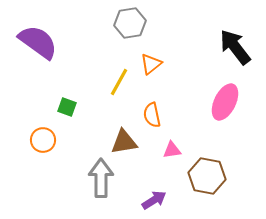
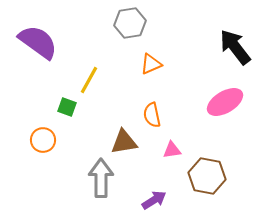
orange triangle: rotated 15 degrees clockwise
yellow line: moved 30 px left, 2 px up
pink ellipse: rotated 33 degrees clockwise
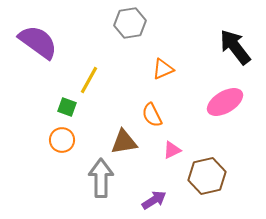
orange triangle: moved 12 px right, 5 px down
orange semicircle: rotated 15 degrees counterclockwise
orange circle: moved 19 px right
pink triangle: rotated 18 degrees counterclockwise
brown hexagon: rotated 24 degrees counterclockwise
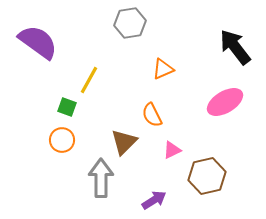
brown triangle: rotated 36 degrees counterclockwise
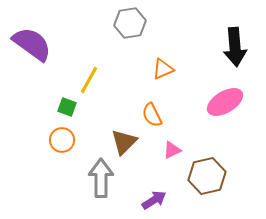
purple semicircle: moved 6 px left, 2 px down
black arrow: rotated 147 degrees counterclockwise
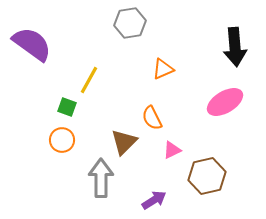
orange semicircle: moved 3 px down
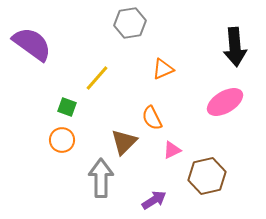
yellow line: moved 8 px right, 2 px up; rotated 12 degrees clockwise
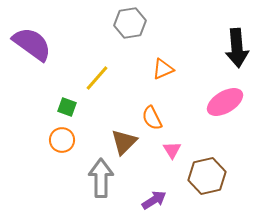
black arrow: moved 2 px right, 1 px down
pink triangle: rotated 36 degrees counterclockwise
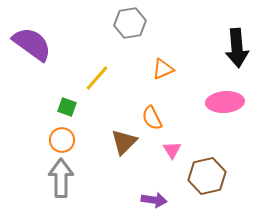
pink ellipse: rotated 27 degrees clockwise
gray arrow: moved 40 px left
purple arrow: rotated 40 degrees clockwise
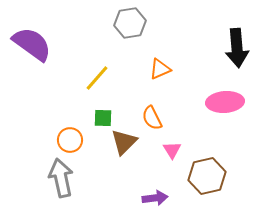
orange triangle: moved 3 px left
green square: moved 36 px right, 11 px down; rotated 18 degrees counterclockwise
orange circle: moved 8 px right
gray arrow: rotated 12 degrees counterclockwise
purple arrow: moved 1 px right, 2 px up; rotated 15 degrees counterclockwise
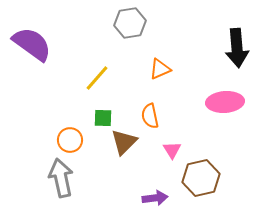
orange semicircle: moved 2 px left, 2 px up; rotated 15 degrees clockwise
brown hexagon: moved 6 px left, 2 px down
